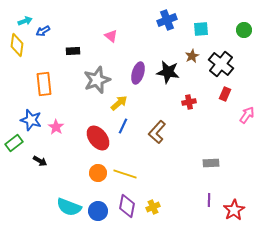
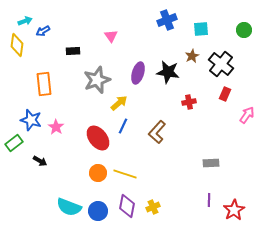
pink triangle: rotated 16 degrees clockwise
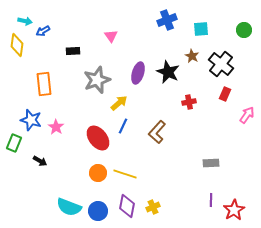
cyan arrow: rotated 32 degrees clockwise
brown star: rotated 16 degrees counterclockwise
black star: rotated 15 degrees clockwise
green rectangle: rotated 30 degrees counterclockwise
purple line: moved 2 px right
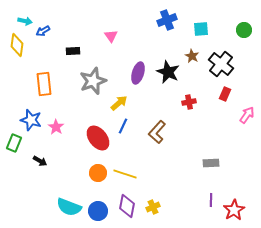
gray star: moved 4 px left, 1 px down
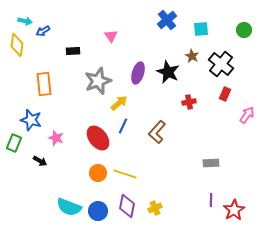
blue cross: rotated 18 degrees counterclockwise
gray star: moved 5 px right
pink star: moved 11 px down; rotated 14 degrees counterclockwise
yellow cross: moved 2 px right, 1 px down
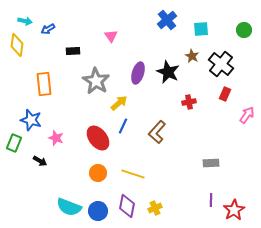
blue arrow: moved 5 px right, 2 px up
gray star: moved 2 px left; rotated 20 degrees counterclockwise
yellow line: moved 8 px right
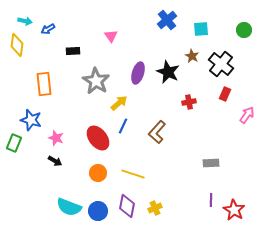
black arrow: moved 15 px right
red star: rotated 10 degrees counterclockwise
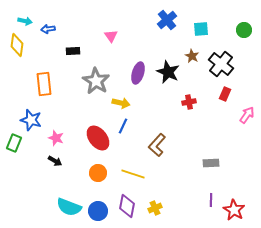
blue arrow: rotated 24 degrees clockwise
yellow arrow: moved 2 px right; rotated 54 degrees clockwise
brown L-shape: moved 13 px down
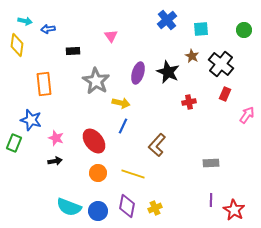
red ellipse: moved 4 px left, 3 px down
black arrow: rotated 40 degrees counterclockwise
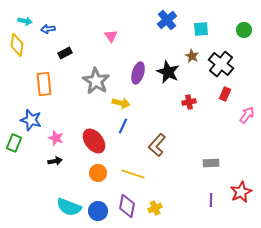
black rectangle: moved 8 px left, 2 px down; rotated 24 degrees counterclockwise
red star: moved 7 px right, 18 px up; rotated 15 degrees clockwise
